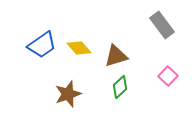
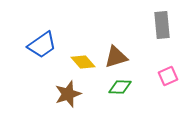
gray rectangle: rotated 32 degrees clockwise
yellow diamond: moved 4 px right, 14 px down
brown triangle: moved 1 px down
pink square: rotated 24 degrees clockwise
green diamond: rotated 45 degrees clockwise
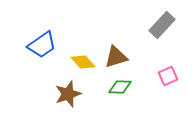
gray rectangle: rotated 48 degrees clockwise
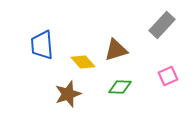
blue trapezoid: rotated 120 degrees clockwise
brown triangle: moved 7 px up
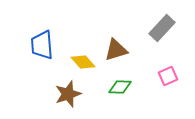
gray rectangle: moved 3 px down
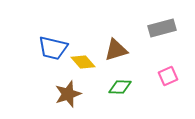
gray rectangle: rotated 32 degrees clockwise
blue trapezoid: moved 11 px right, 3 px down; rotated 72 degrees counterclockwise
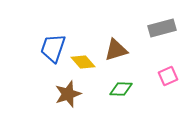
blue trapezoid: rotated 96 degrees clockwise
green diamond: moved 1 px right, 2 px down
